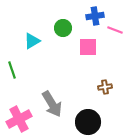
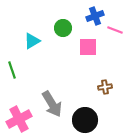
blue cross: rotated 12 degrees counterclockwise
black circle: moved 3 px left, 2 px up
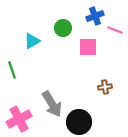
black circle: moved 6 px left, 2 px down
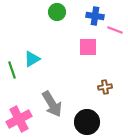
blue cross: rotated 30 degrees clockwise
green circle: moved 6 px left, 16 px up
cyan triangle: moved 18 px down
black circle: moved 8 px right
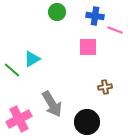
green line: rotated 30 degrees counterclockwise
